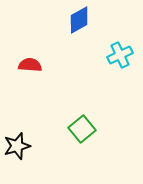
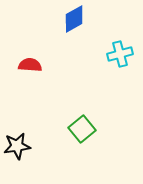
blue diamond: moved 5 px left, 1 px up
cyan cross: moved 1 px up; rotated 10 degrees clockwise
black star: rotated 8 degrees clockwise
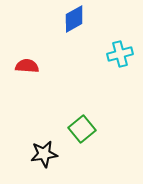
red semicircle: moved 3 px left, 1 px down
black star: moved 27 px right, 8 px down
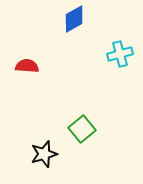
black star: rotated 8 degrees counterclockwise
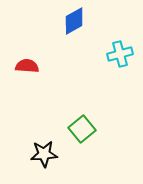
blue diamond: moved 2 px down
black star: rotated 12 degrees clockwise
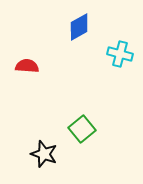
blue diamond: moved 5 px right, 6 px down
cyan cross: rotated 30 degrees clockwise
black star: rotated 24 degrees clockwise
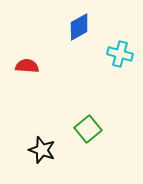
green square: moved 6 px right
black star: moved 2 px left, 4 px up
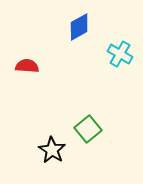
cyan cross: rotated 15 degrees clockwise
black star: moved 10 px right; rotated 12 degrees clockwise
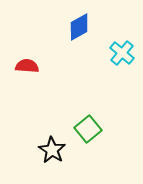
cyan cross: moved 2 px right, 1 px up; rotated 10 degrees clockwise
